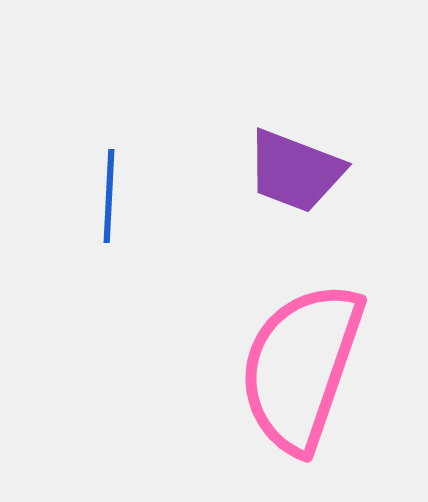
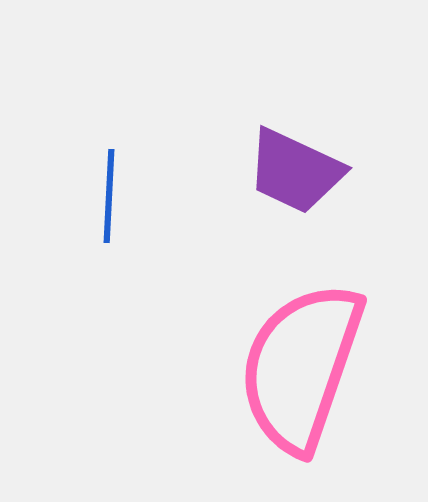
purple trapezoid: rotated 4 degrees clockwise
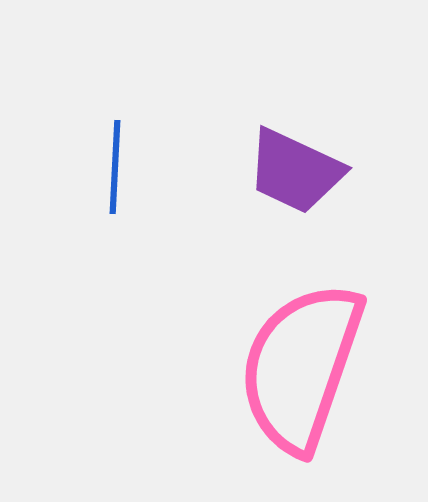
blue line: moved 6 px right, 29 px up
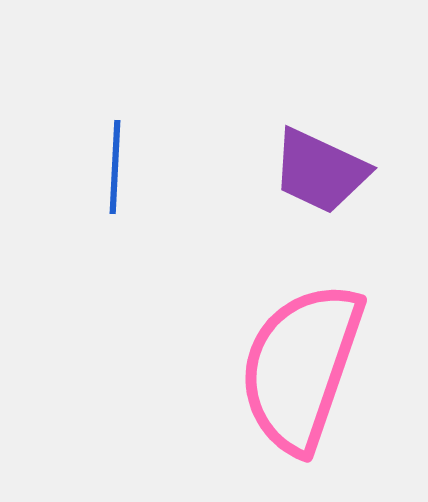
purple trapezoid: moved 25 px right
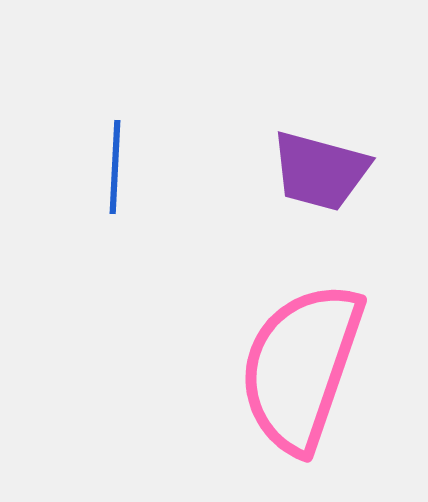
purple trapezoid: rotated 10 degrees counterclockwise
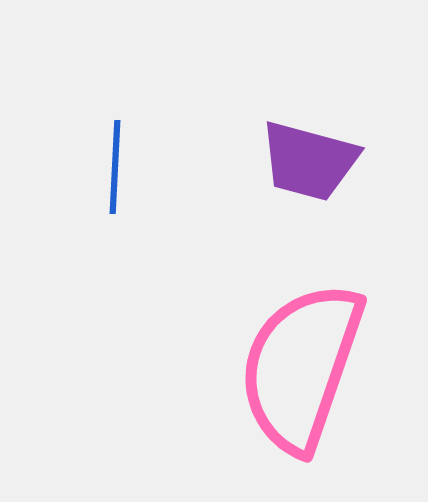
purple trapezoid: moved 11 px left, 10 px up
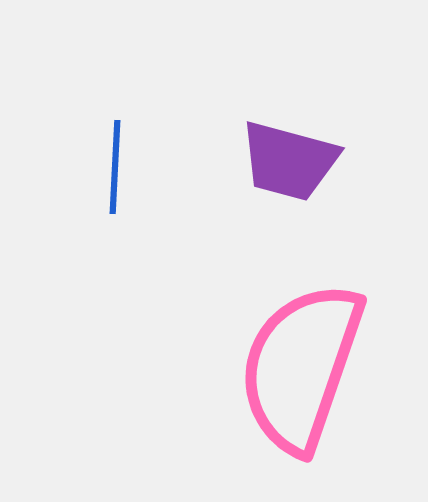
purple trapezoid: moved 20 px left
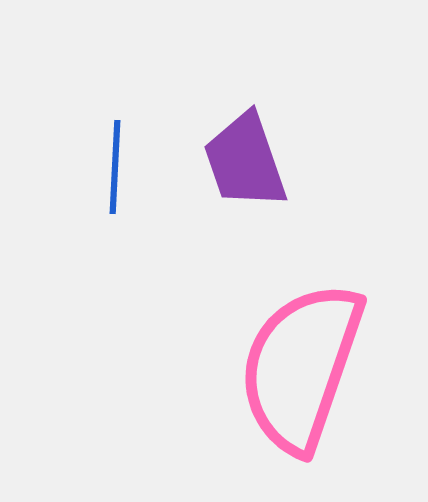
purple trapezoid: moved 44 px left; rotated 56 degrees clockwise
